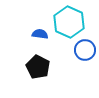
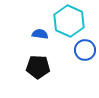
cyan hexagon: moved 1 px up
black pentagon: rotated 25 degrees counterclockwise
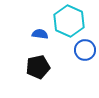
black pentagon: rotated 15 degrees counterclockwise
